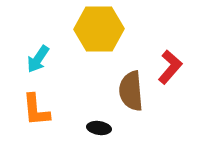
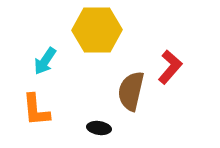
yellow hexagon: moved 2 px left, 1 px down
cyan arrow: moved 7 px right, 2 px down
brown semicircle: rotated 18 degrees clockwise
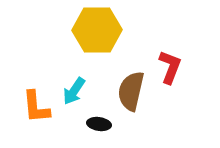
cyan arrow: moved 29 px right, 30 px down
red L-shape: rotated 20 degrees counterclockwise
orange L-shape: moved 3 px up
black ellipse: moved 4 px up
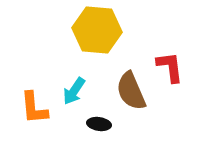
yellow hexagon: rotated 6 degrees clockwise
red L-shape: rotated 28 degrees counterclockwise
brown semicircle: rotated 36 degrees counterclockwise
orange L-shape: moved 2 px left, 1 px down
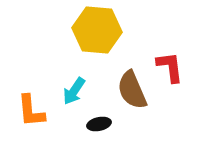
brown semicircle: moved 1 px right, 1 px up
orange L-shape: moved 3 px left, 3 px down
black ellipse: rotated 20 degrees counterclockwise
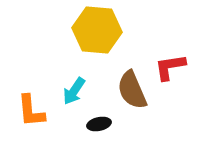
red L-shape: rotated 92 degrees counterclockwise
